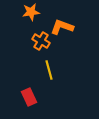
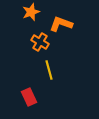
orange star: rotated 12 degrees counterclockwise
orange L-shape: moved 1 px left, 3 px up
orange cross: moved 1 px left, 1 px down
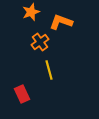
orange L-shape: moved 2 px up
orange cross: rotated 24 degrees clockwise
red rectangle: moved 7 px left, 3 px up
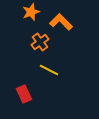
orange L-shape: rotated 25 degrees clockwise
yellow line: rotated 48 degrees counterclockwise
red rectangle: moved 2 px right
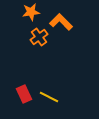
orange star: rotated 12 degrees clockwise
orange cross: moved 1 px left, 5 px up
yellow line: moved 27 px down
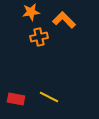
orange L-shape: moved 3 px right, 2 px up
orange cross: rotated 24 degrees clockwise
red rectangle: moved 8 px left, 5 px down; rotated 54 degrees counterclockwise
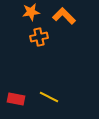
orange L-shape: moved 4 px up
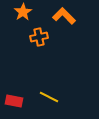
orange star: moved 8 px left; rotated 24 degrees counterclockwise
red rectangle: moved 2 px left, 2 px down
